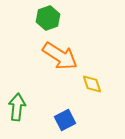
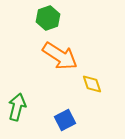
green arrow: rotated 8 degrees clockwise
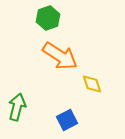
blue square: moved 2 px right
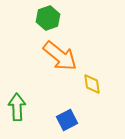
orange arrow: rotated 6 degrees clockwise
yellow diamond: rotated 10 degrees clockwise
green arrow: rotated 16 degrees counterclockwise
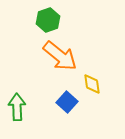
green hexagon: moved 2 px down
blue square: moved 18 px up; rotated 20 degrees counterclockwise
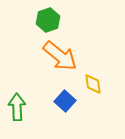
yellow diamond: moved 1 px right
blue square: moved 2 px left, 1 px up
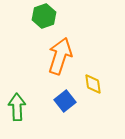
green hexagon: moved 4 px left, 4 px up
orange arrow: rotated 111 degrees counterclockwise
blue square: rotated 10 degrees clockwise
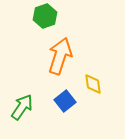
green hexagon: moved 1 px right
green arrow: moved 5 px right; rotated 36 degrees clockwise
